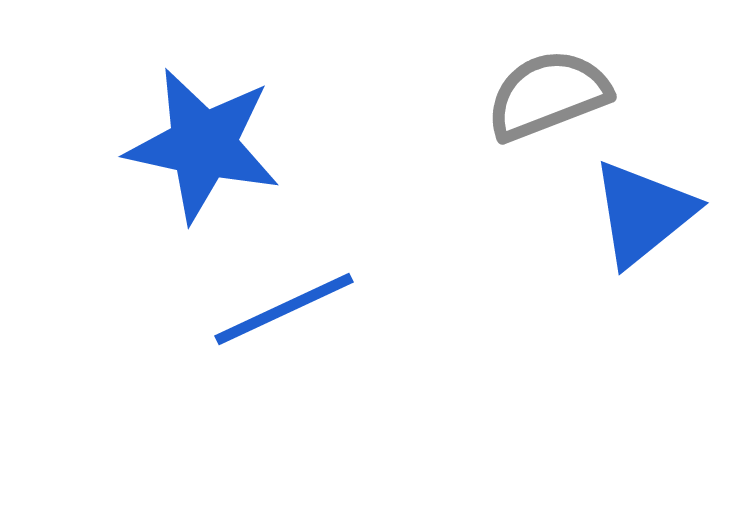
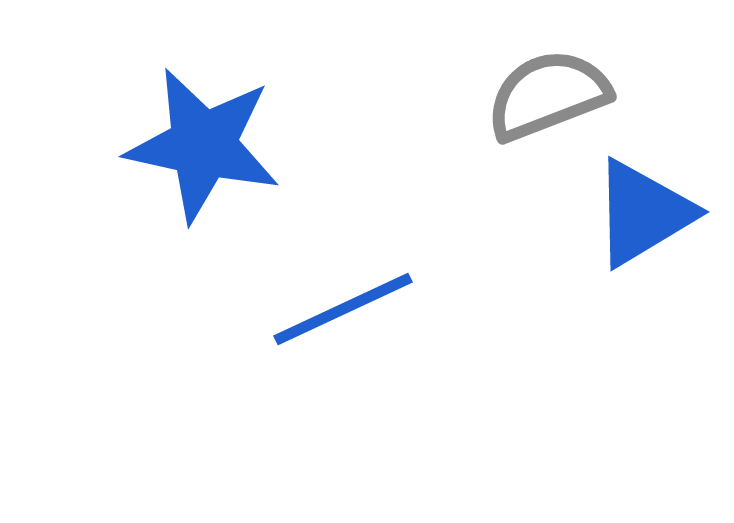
blue triangle: rotated 8 degrees clockwise
blue line: moved 59 px right
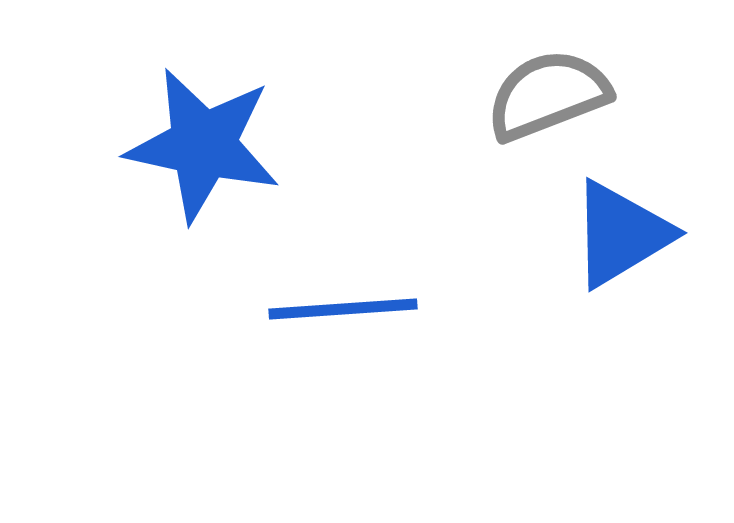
blue triangle: moved 22 px left, 21 px down
blue line: rotated 21 degrees clockwise
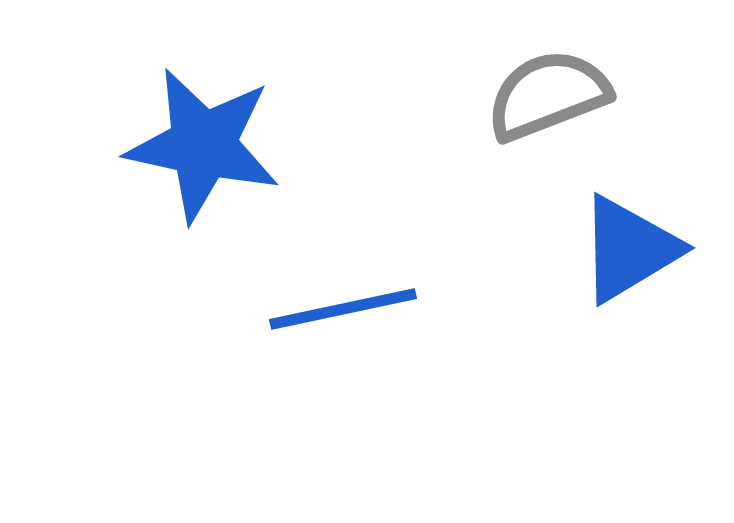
blue triangle: moved 8 px right, 15 px down
blue line: rotated 8 degrees counterclockwise
